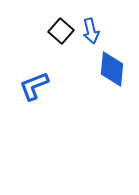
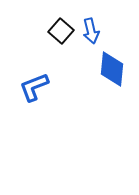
blue L-shape: moved 1 px down
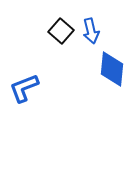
blue L-shape: moved 10 px left, 1 px down
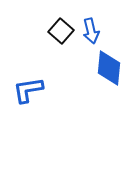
blue diamond: moved 3 px left, 1 px up
blue L-shape: moved 4 px right, 2 px down; rotated 12 degrees clockwise
